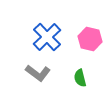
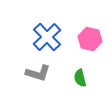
gray L-shape: rotated 20 degrees counterclockwise
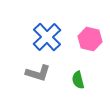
green semicircle: moved 2 px left, 2 px down
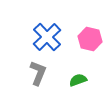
gray L-shape: rotated 85 degrees counterclockwise
green semicircle: rotated 84 degrees clockwise
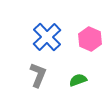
pink hexagon: rotated 10 degrees clockwise
gray L-shape: moved 2 px down
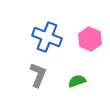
blue cross: rotated 24 degrees counterclockwise
green semicircle: moved 1 px left, 1 px down
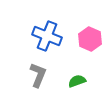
blue cross: moved 1 px up
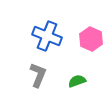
pink hexagon: moved 1 px right
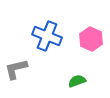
gray L-shape: moved 22 px left, 6 px up; rotated 125 degrees counterclockwise
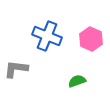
gray L-shape: rotated 20 degrees clockwise
